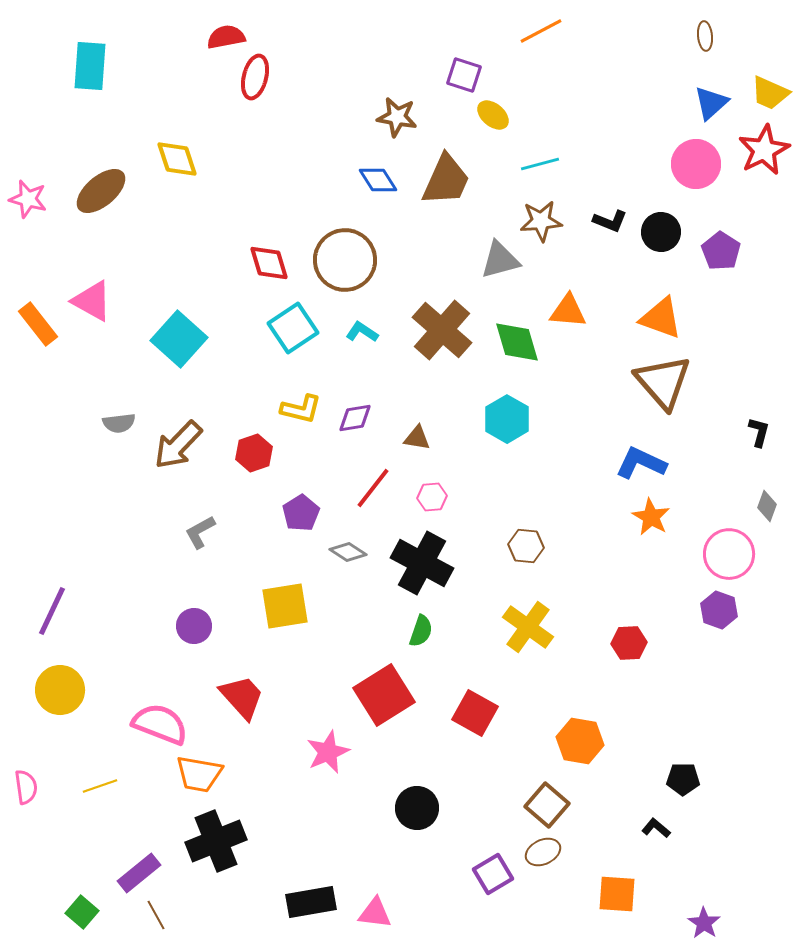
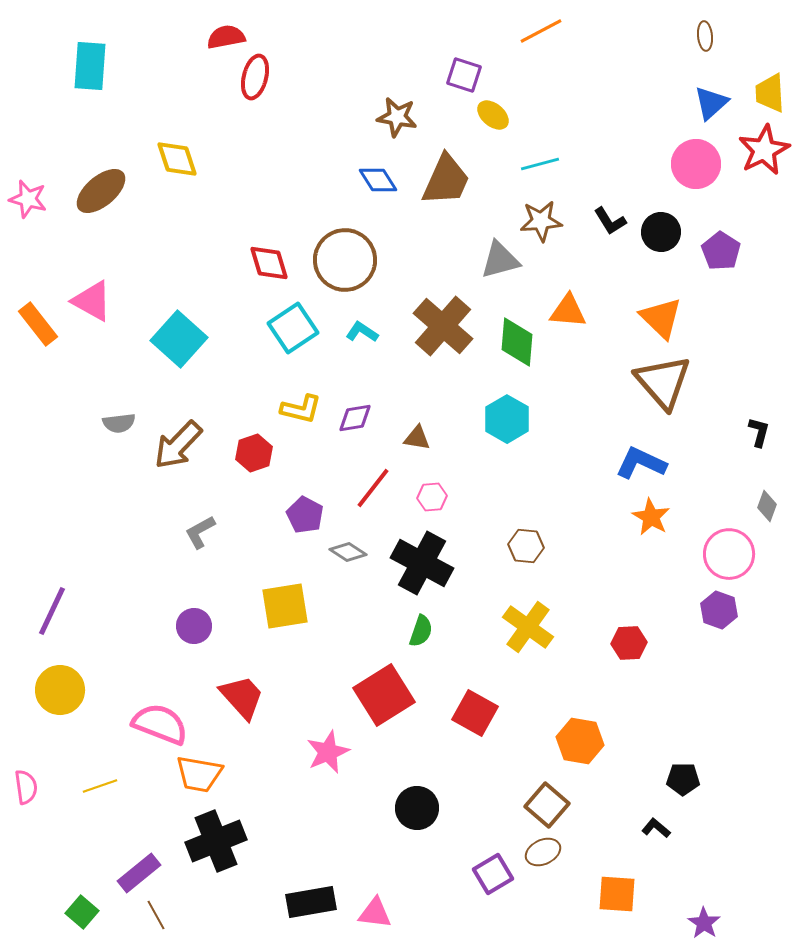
yellow trapezoid at (770, 93): rotated 63 degrees clockwise
black L-shape at (610, 221): rotated 36 degrees clockwise
orange triangle at (661, 318): rotated 24 degrees clockwise
brown cross at (442, 330): moved 1 px right, 4 px up
green diamond at (517, 342): rotated 21 degrees clockwise
purple pentagon at (301, 513): moved 4 px right, 2 px down; rotated 12 degrees counterclockwise
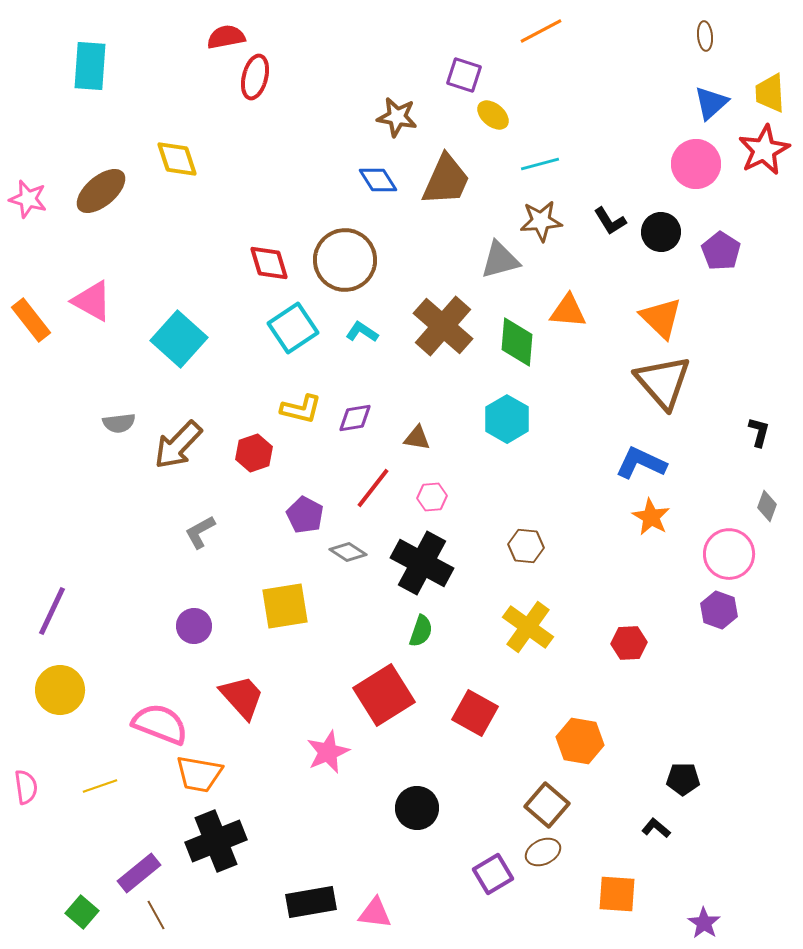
orange rectangle at (38, 324): moved 7 px left, 4 px up
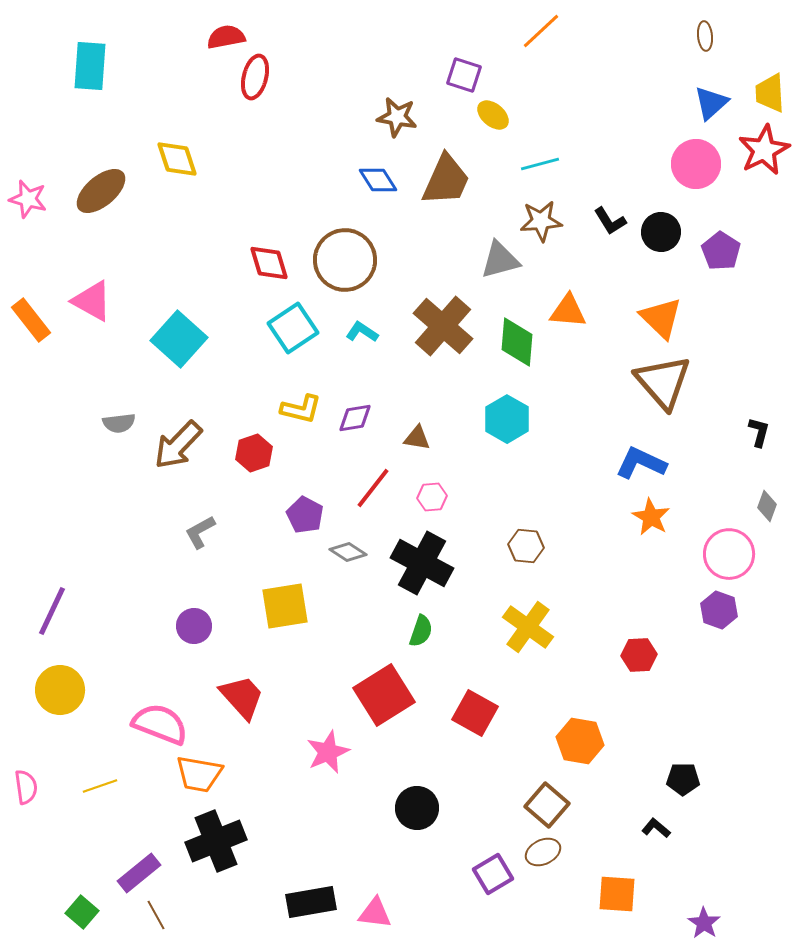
orange line at (541, 31): rotated 15 degrees counterclockwise
red hexagon at (629, 643): moved 10 px right, 12 px down
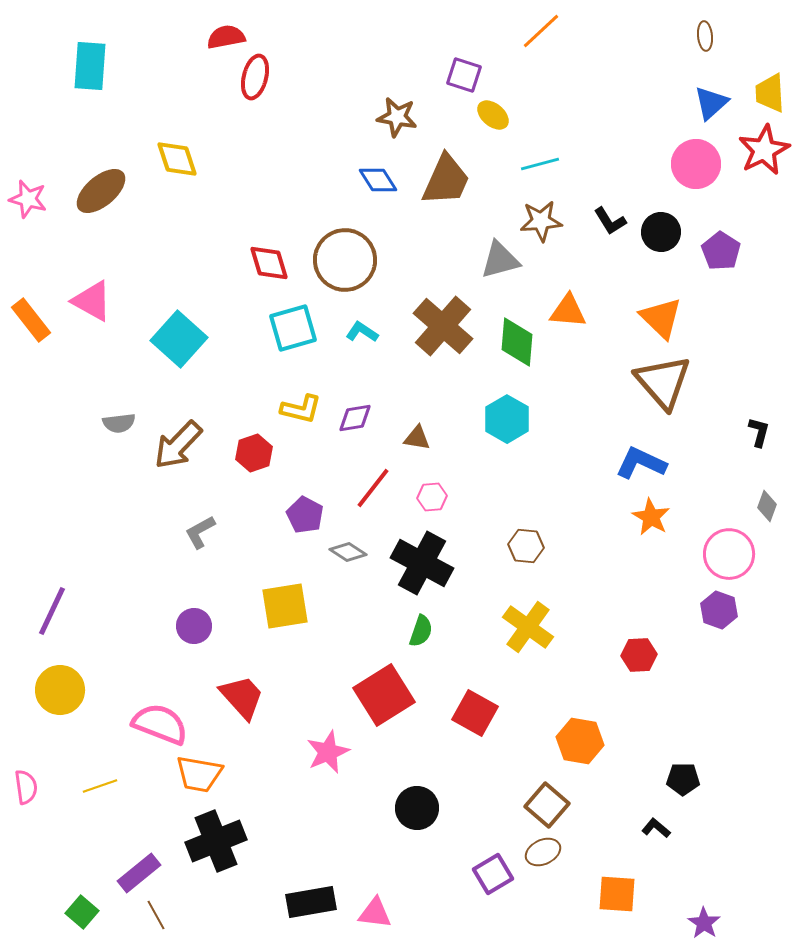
cyan square at (293, 328): rotated 18 degrees clockwise
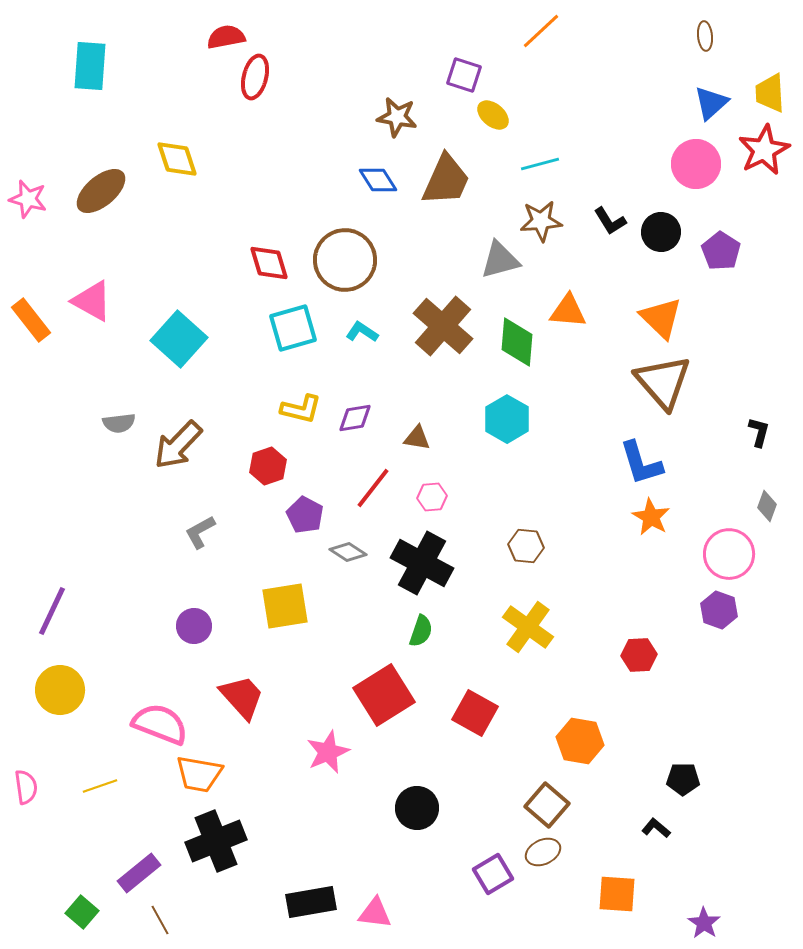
red hexagon at (254, 453): moved 14 px right, 13 px down
blue L-shape at (641, 463): rotated 132 degrees counterclockwise
brown line at (156, 915): moved 4 px right, 5 px down
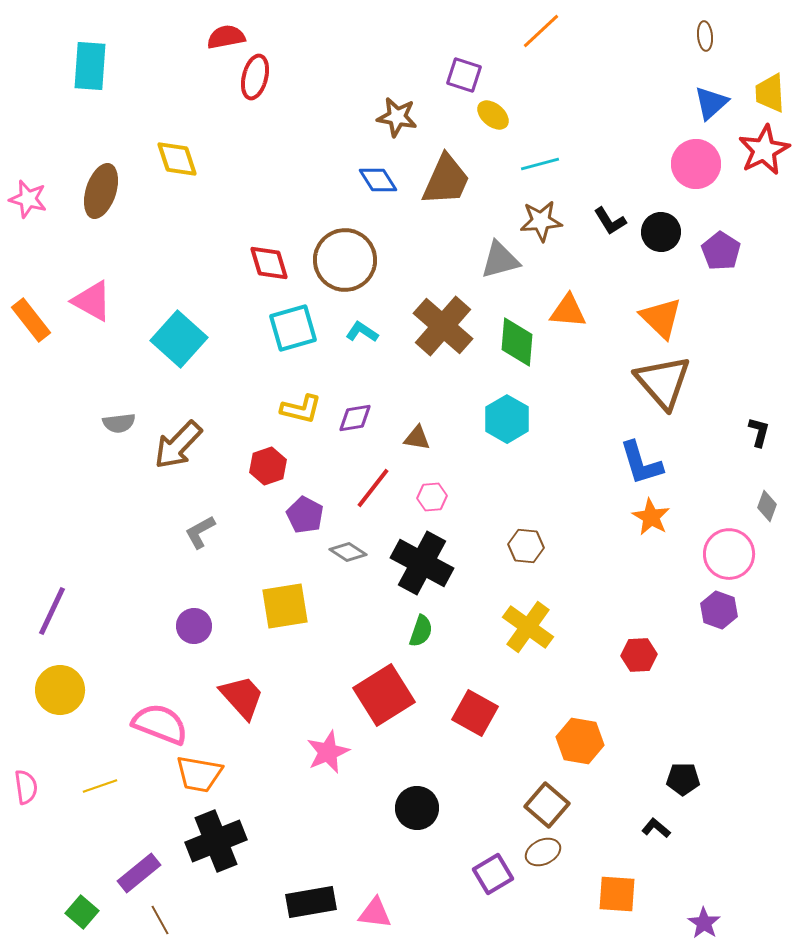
brown ellipse at (101, 191): rotated 32 degrees counterclockwise
